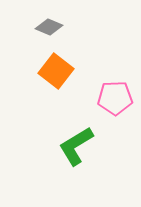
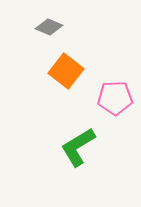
orange square: moved 10 px right
green L-shape: moved 2 px right, 1 px down
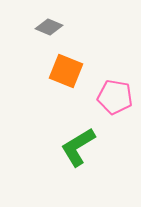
orange square: rotated 16 degrees counterclockwise
pink pentagon: moved 1 px up; rotated 12 degrees clockwise
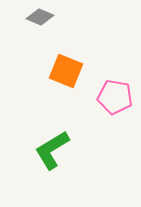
gray diamond: moved 9 px left, 10 px up
green L-shape: moved 26 px left, 3 px down
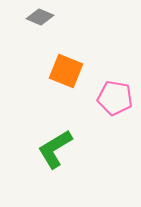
pink pentagon: moved 1 px down
green L-shape: moved 3 px right, 1 px up
